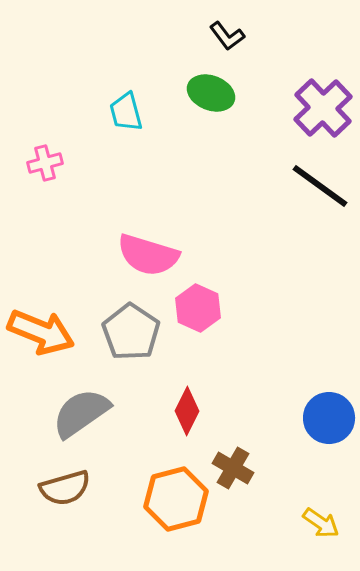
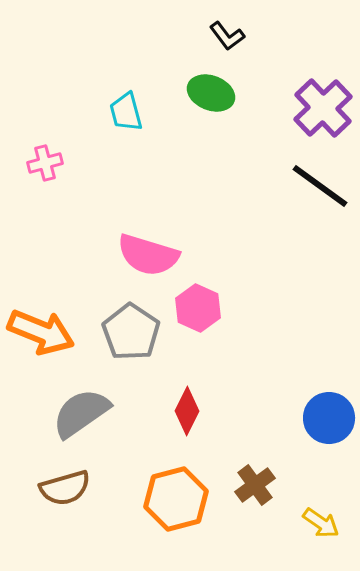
brown cross: moved 22 px right, 17 px down; rotated 24 degrees clockwise
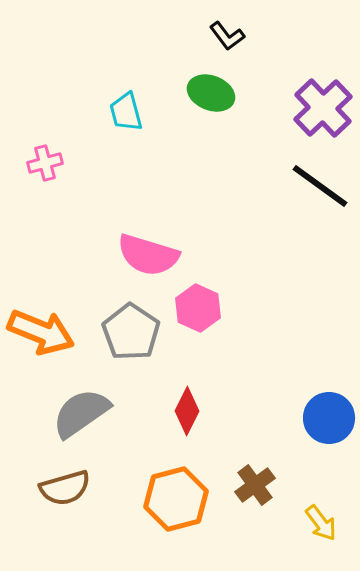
yellow arrow: rotated 18 degrees clockwise
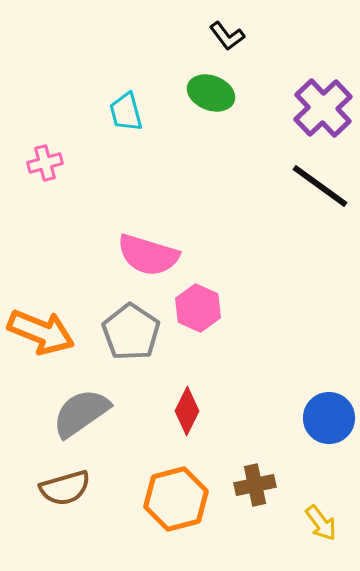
brown cross: rotated 24 degrees clockwise
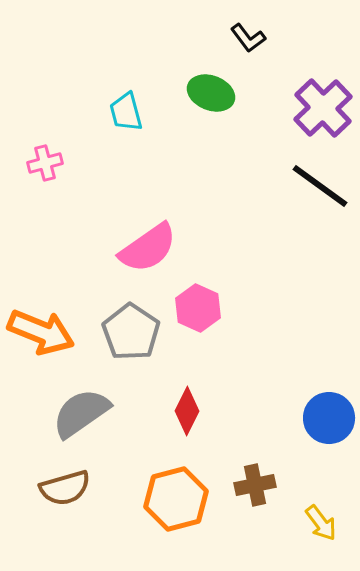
black L-shape: moved 21 px right, 2 px down
pink semicircle: moved 7 px up; rotated 52 degrees counterclockwise
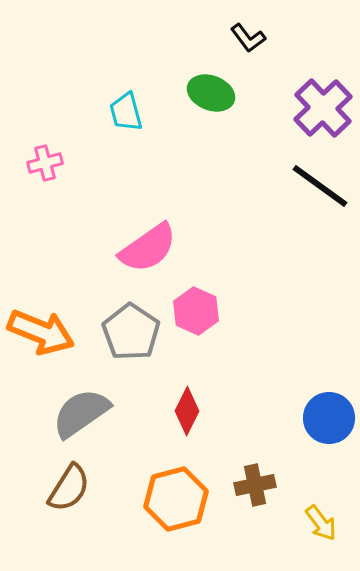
pink hexagon: moved 2 px left, 3 px down
brown semicircle: moved 4 px right; rotated 42 degrees counterclockwise
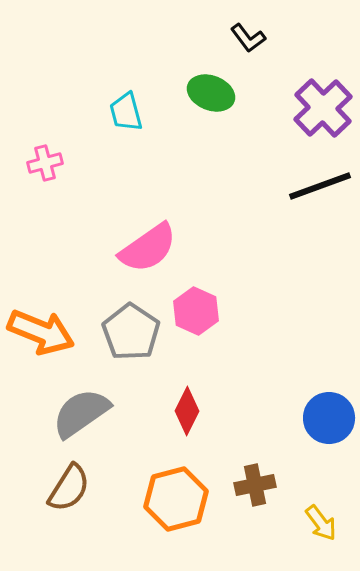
black line: rotated 56 degrees counterclockwise
